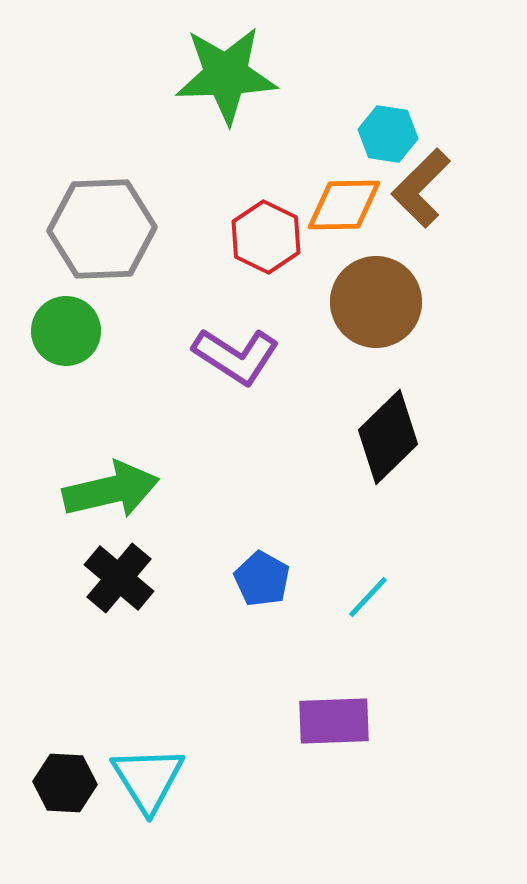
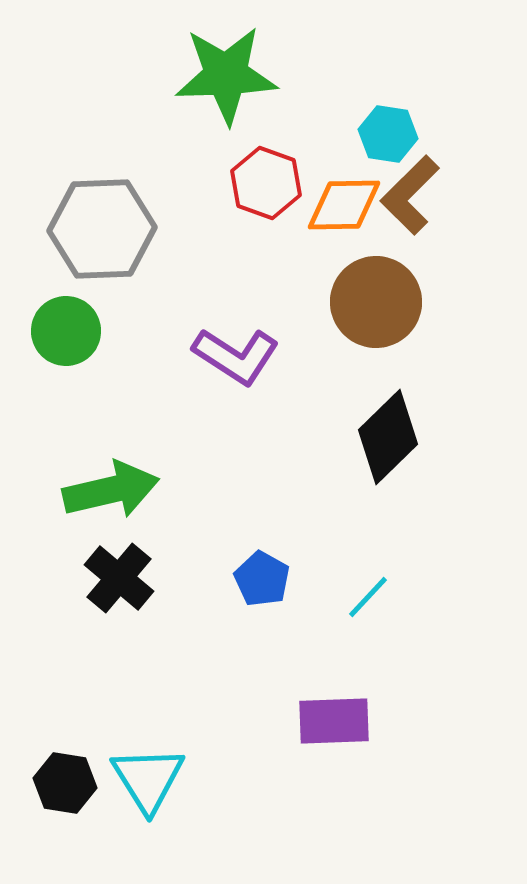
brown L-shape: moved 11 px left, 7 px down
red hexagon: moved 54 px up; rotated 6 degrees counterclockwise
black hexagon: rotated 6 degrees clockwise
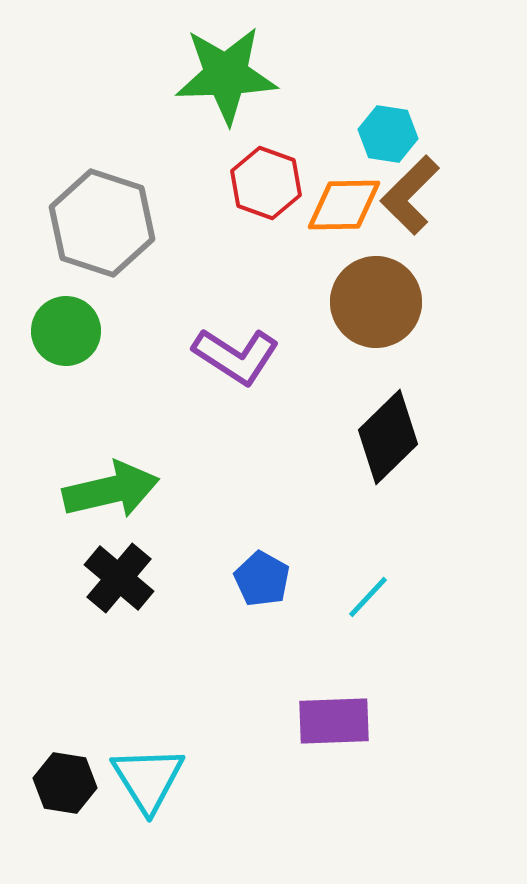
gray hexagon: moved 6 px up; rotated 20 degrees clockwise
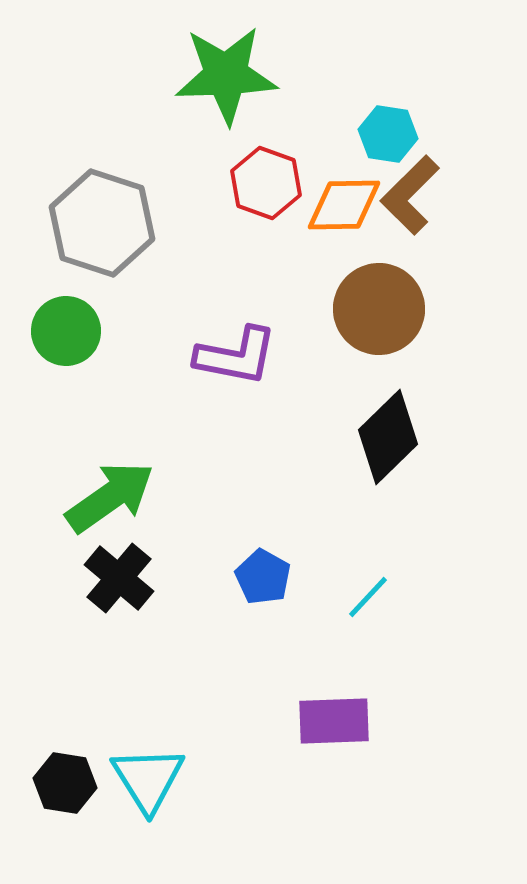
brown circle: moved 3 px right, 7 px down
purple L-shape: rotated 22 degrees counterclockwise
green arrow: moved 1 px left, 7 px down; rotated 22 degrees counterclockwise
blue pentagon: moved 1 px right, 2 px up
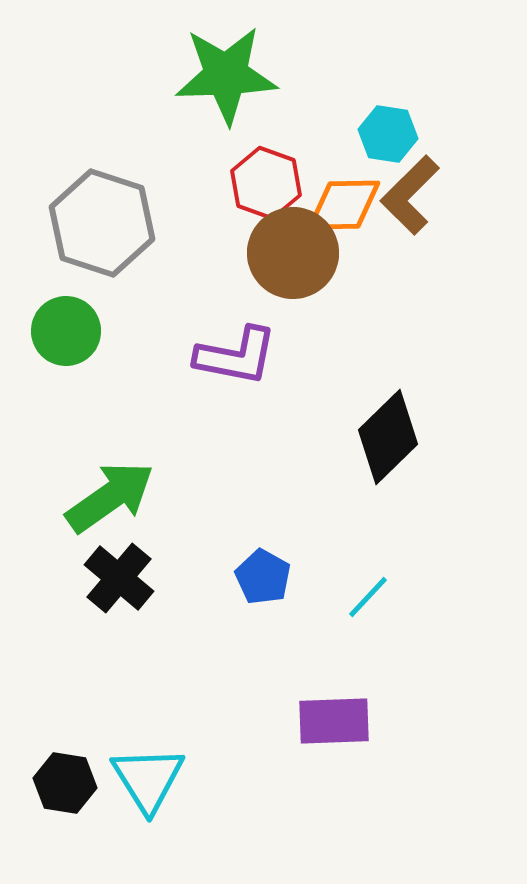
brown circle: moved 86 px left, 56 px up
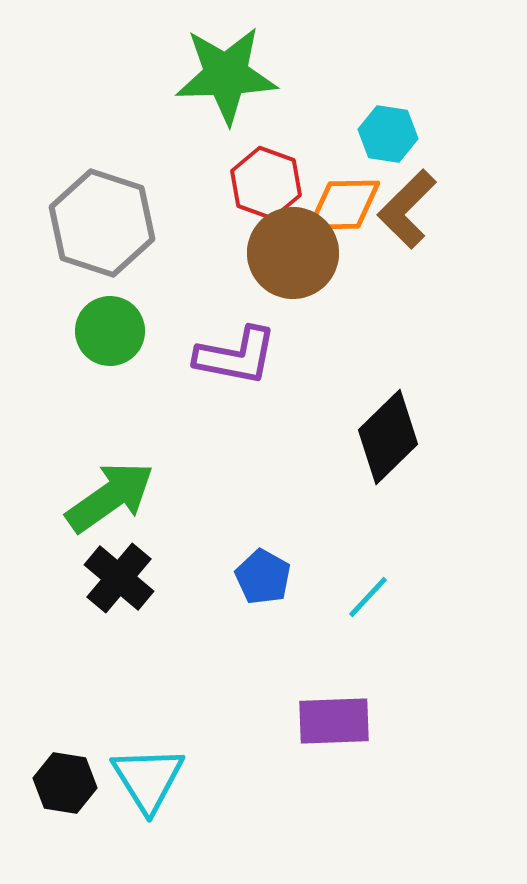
brown L-shape: moved 3 px left, 14 px down
green circle: moved 44 px right
